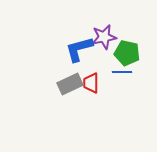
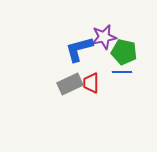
green pentagon: moved 3 px left, 1 px up
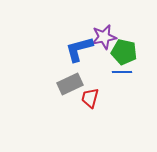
red trapezoid: moved 1 px left, 15 px down; rotated 15 degrees clockwise
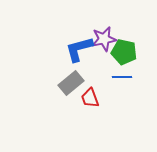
purple star: moved 2 px down
blue line: moved 5 px down
gray rectangle: moved 1 px right, 1 px up; rotated 15 degrees counterclockwise
red trapezoid: rotated 35 degrees counterclockwise
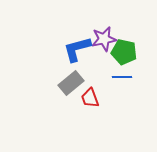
blue L-shape: moved 2 px left
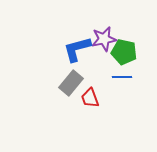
gray rectangle: rotated 10 degrees counterclockwise
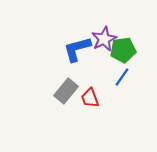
purple star: rotated 15 degrees counterclockwise
green pentagon: moved 1 px left, 2 px up; rotated 20 degrees counterclockwise
blue line: rotated 54 degrees counterclockwise
gray rectangle: moved 5 px left, 8 px down
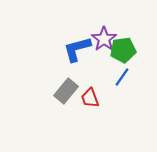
purple star: rotated 10 degrees counterclockwise
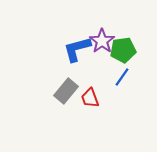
purple star: moved 2 px left, 2 px down
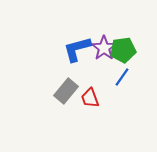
purple star: moved 2 px right, 7 px down
